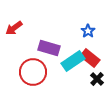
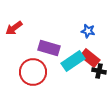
blue star: rotated 24 degrees counterclockwise
black cross: moved 2 px right, 8 px up; rotated 32 degrees counterclockwise
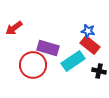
purple rectangle: moved 1 px left
red rectangle: moved 13 px up
red circle: moved 7 px up
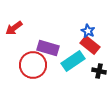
blue star: rotated 16 degrees clockwise
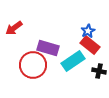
blue star: rotated 16 degrees clockwise
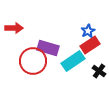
red arrow: rotated 144 degrees counterclockwise
red rectangle: rotated 72 degrees counterclockwise
red circle: moved 4 px up
black cross: rotated 24 degrees clockwise
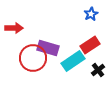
blue star: moved 3 px right, 17 px up
red circle: moved 3 px up
black cross: moved 1 px left, 1 px up; rotated 16 degrees clockwise
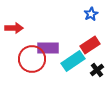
purple rectangle: rotated 15 degrees counterclockwise
red circle: moved 1 px left, 1 px down
black cross: moved 1 px left
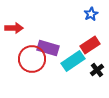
purple rectangle: rotated 15 degrees clockwise
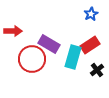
red arrow: moved 1 px left, 3 px down
purple rectangle: moved 1 px right, 4 px up; rotated 15 degrees clockwise
cyan rectangle: moved 4 px up; rotated 40 degrees counterclockwise
